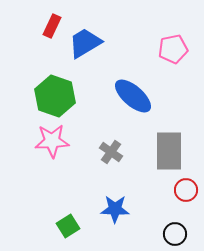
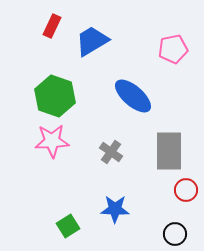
blue trapezoid: moved 7 px right, 2 px up
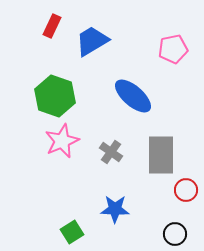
pink star: moved 10 px right; rotated 20 degrees counterclockwise
gray rectangle: moved 8 px left, 4 px down
green square: moved 4 px right, 6 px down
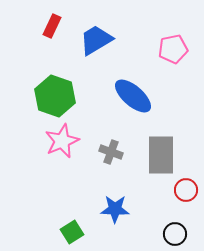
blue trapezoid: moved 4 px right, 1 px up
gray cross: rotated 15 degrees counterclockwise
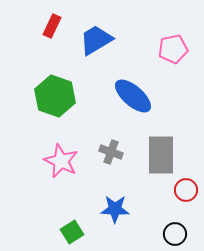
pink star: moved 1 px left, 20 px down; rotated 24 degrees counterclockwise
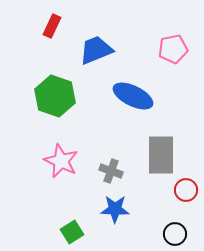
blue trapezoid: moved 10 px down; rotated 9 degrees clockwise
blue ellipse: rotated 15 degrees counterclockwise
gray cross: moved 19 px down
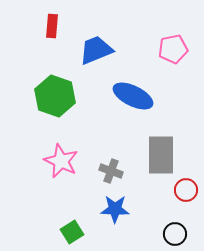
red rectangle: rotated 20 degrees counterclockwise
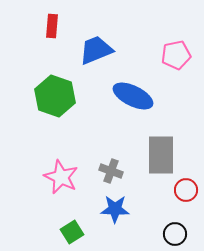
pink pentagon: moved 3 px right, 6 px down
pink star: moved 16 px down
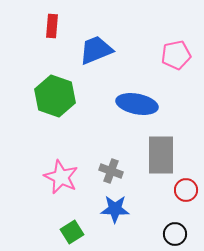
blue ellipse: moved 4 px right, 8 px down; rotated 15 degrees counterclockwise
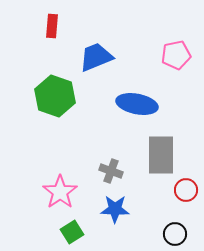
blue trapezoid: moved 7 px down
pink star: moved 1 px left, 15 px down; rotated 12 degrees clockwise
